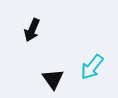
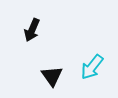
black triangle: moved 1 px left, 3 px up
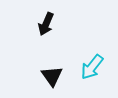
black arrow: moved 14 px right, 6 px up
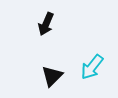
black triangle: rotated 20 degrees clockwise
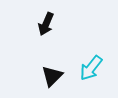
cyan arrow: moved 1 px left, 1 px down
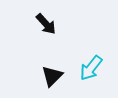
black arrow: rotated 65 degrees counterclockwise
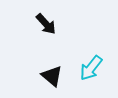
black triangle: rotated 35 degrees counterclockwise
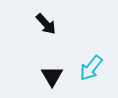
black triangle: rotated 20 degrees clockwise
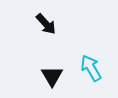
cyan arrow: rotated 112 degrees clockwise
